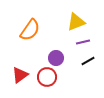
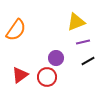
orange semicircle: moved 14 px left
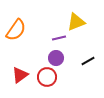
purple line: moved 24 px left, 4 px up
